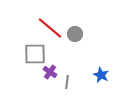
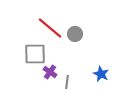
blue star: moved 1 px up
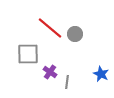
gray square: moved 7 px left
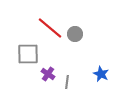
purple cross: moved 2 px left, 2 px down
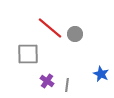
purple cross: moved 1 px left, 7 px down
gray line: moved 3 px down
